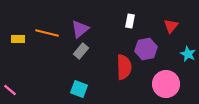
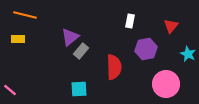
purple triangle: moved 10 px left, 8 px down
orange line: moved 22 px left, 18 px up
red semicircle: moved 10 px left
cyan square: rotated 24 degrees counterclockwise
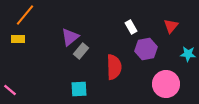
orange line: rotated 65 degrees counterclockwise
white rectangle: moved 1 px right, 6 px down; rotated 40 degrees counterclockwise
cyan star: rotated 21 degrees counterclockwise
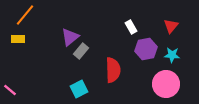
cyan star: moved 16 px left, 1 px down
red semicircle: moved 1 px left, 3 px down
cyan square: rotated 24 degrees counterclockwise
